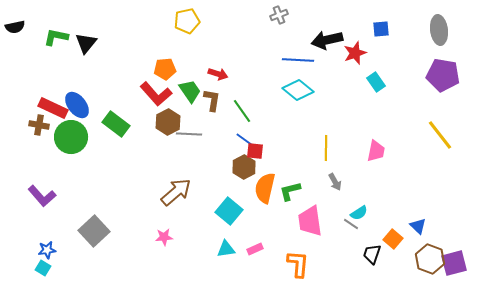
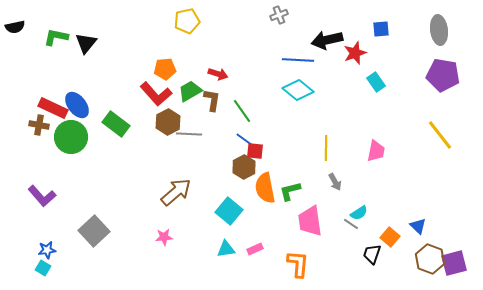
green trapezoid at (190, 91): rotated 85 degrees counterclockwise
orange semicircle at (265, 188): rotated 24 degrees counterclockwise
orange square at (393, 239): moved 3 px left, 2 px up
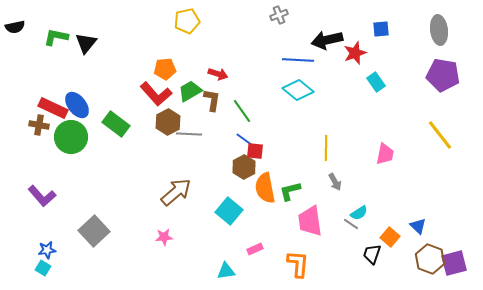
pink trapezoid at (376, 151): moved 9 px right, 3 px down
cyan triangle at (226, 249): moved 22 px down
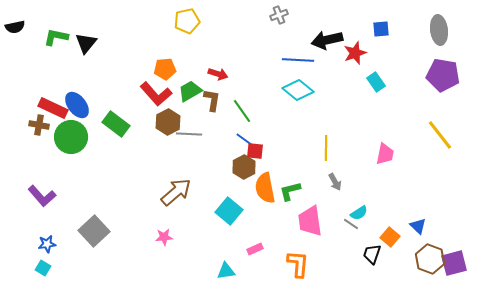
blue star at (47, 250): moved 6 px up
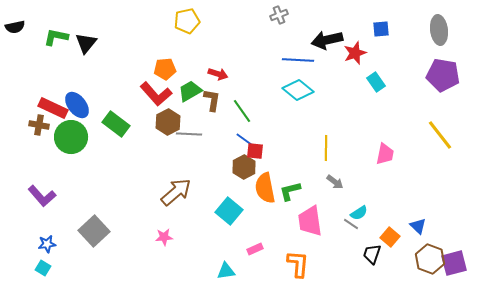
gray arrow at (335, 182): rotated 24 degrees counterclockwise
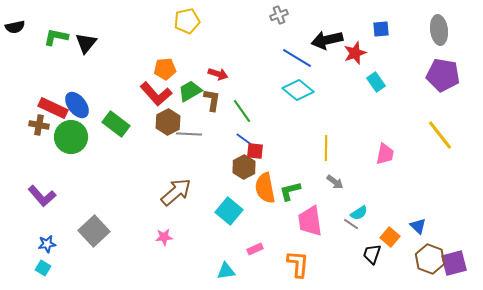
blue line at (298, 60): moved 1 px left, 2 px up; rotated 28 degrees clockwise
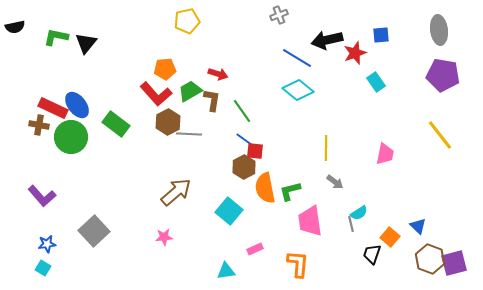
blue square at (381, 29): moved 6 px down
gray line at (351, 224): rotated 42 degrees clockwise
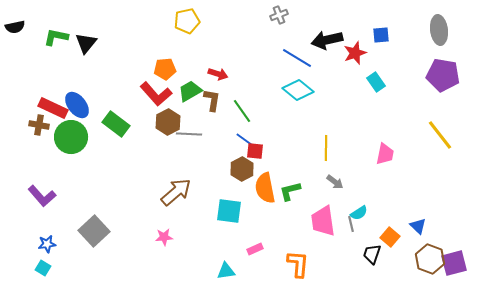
brown hexagon at (244, 167): moved 2 px left, 2 px down
cyan square at (229, 211): rotated 32 degrees counterclockwise
pink trapezoid at (310, 221): moved 13 px right
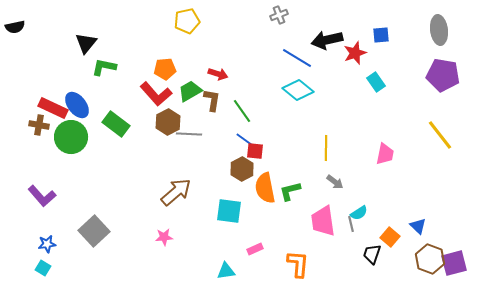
green L-shape at (56, 37): moved 48 px right, 30 px down
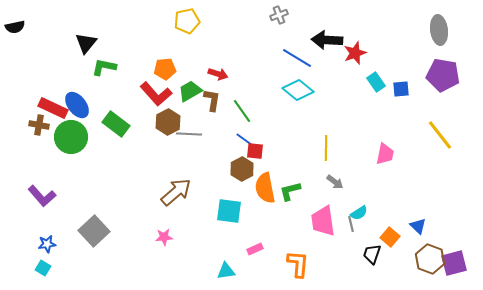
blue square at (381, 35): moved 20 px right, 54 px down
black arrow at (327, 40): rotated 16 degrees clockwise
